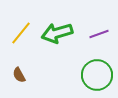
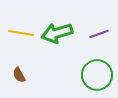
yellow line: rotated 60 degrees clockwise
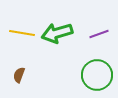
yellow line: moved 1 px right
brown semicircle: rotated 49 degrees clockwise
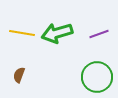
green circle: moved 2 px down
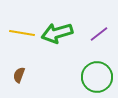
purple line: rotated 18 degrees counterclockwise
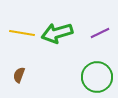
purple line: moved 1 px right, 1 px up; rotated 12 degrees clockwise
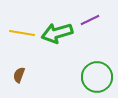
purple line: moved 10 px left, 13 px up
